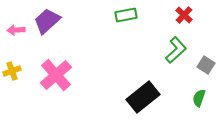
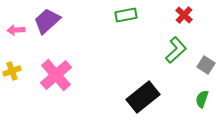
green semicircle: moved 3 px right, 1 px down
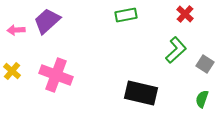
red cross: moved 1 px right, 1 px up
gray square: moved 1 px left, 1 px up
yellow cross: rotated 30 degrees counterclockwise
pink cross: rotated 28 degrees counterclockwise
black rectangle: moved 2 px left, 4 px up; rotated 52 degrees clockwise
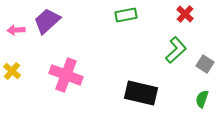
pink cross: moved 10 px right
